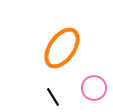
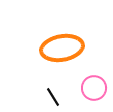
orange ellipse: rotated 45 degrees clockwise
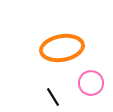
pink circle: moved 3 px left, 5 px up
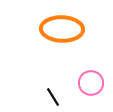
orange ellipse: moved 19 px up; rotated 12 degrees clockwise
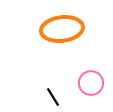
orange ellipse: rotated 9 degrees counterclockwise
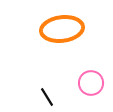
black line: moved 6 px left
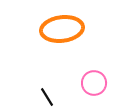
pink circle: moved 3 px right
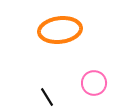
orange ellipse: moved 2 px left, 1 px down
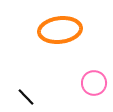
black line: moved 21 px left; rotated 12 degrees counterclockwise
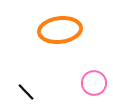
black line: moved 5 px up
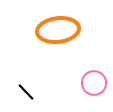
orange ellipse: moved 2 px left
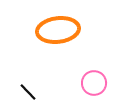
black line: moved 2 px right
